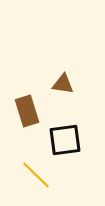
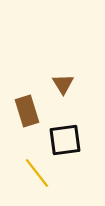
brown triangle: rotated 50 degrees clockwise
yellow line: moved 1 px right, 2 px up; rotated 8 degrees clockwise
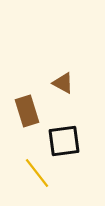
brown triangle: moved 1 px up; rotated 30 degrees counterclockwise
black square: moved 1 px left, 1 px down
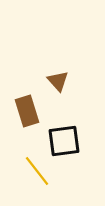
brown triangle: moved 5 px left, 2 px up; rotated 20 degrees clockwise
yellow line: moved 2 px up
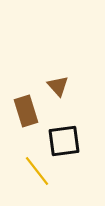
brown triangle: moved 5 px down
brown rectangle: moved 1 px left
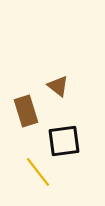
brown triangle: rotated 10 degrees counterclockwise
yellow line: moved 1 px right, 1 px down
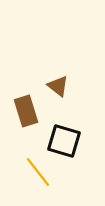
black square: rotated 24 degrees clockwise
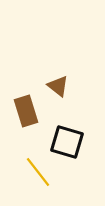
black square: moved 3 px right, 1 px down
